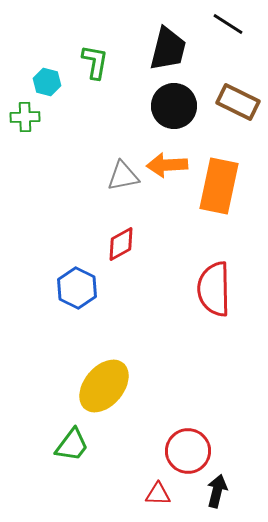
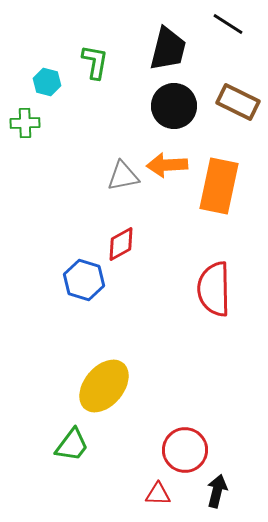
green cross: moved 6 px down
blue hexagon: moved 7 px right, 8 px up; rotated 9 degrees counterclockwise
red circle: moved 3 px left, 1 px up
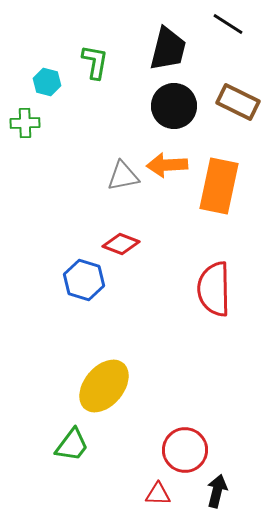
red diamond: rotated 51 degrees clockwise
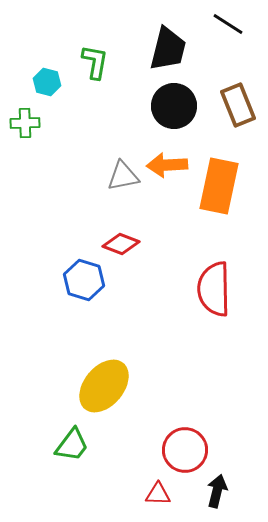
brown rectangle: moved 3 px down; rotated 42 degrees clockwise
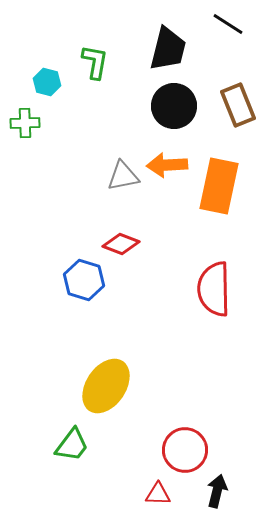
yellow ellipse: moved 2 px right; rotated 6 degrees counterclockwise
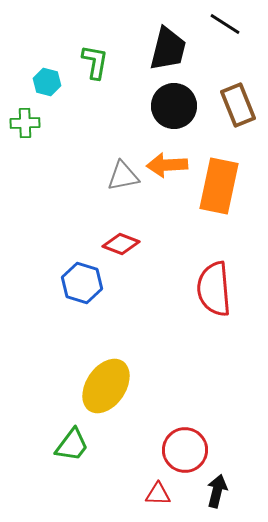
black line: moved 3 px left
blue hexagon: moved 2 px left, 3 px down
red semicircle: rotated 4 degrees counterclockwise
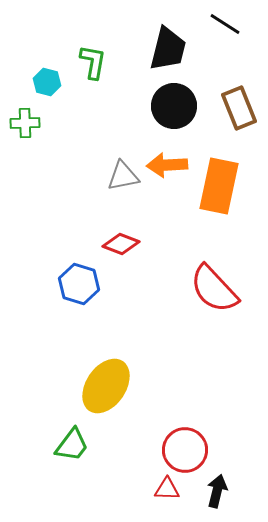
green L-shape: moved 2 px left
brown rectangle: moved 1 px right, 3 px down
blue hexagon: moved 3 px left, 1 px down
red semicircle: rotated 38 degrees counterclockwise
red triangle: moved 9 px right, 5 px up
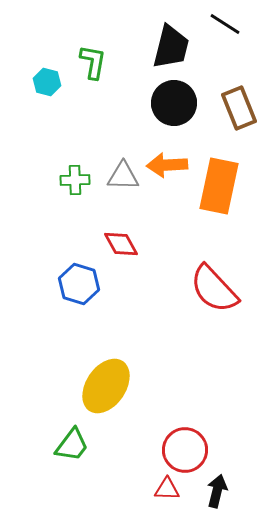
black trapezoid: moved 3 px right, 2 px up
black circle: moved 3 px up
green cross: moved 50 px right, 57 px down
gray triangle: rotated 12 degrees clockwise
red diamond: rotated 39 degrees clockwise
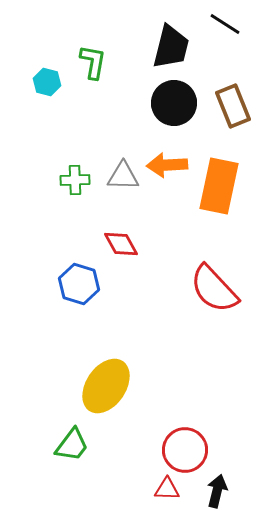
brown rectangle: moved 6 px left, 2 px up
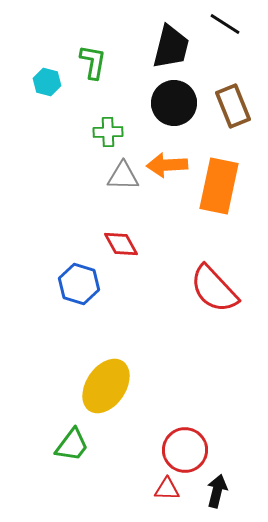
green cross: moved 33 px right, 48 px up
